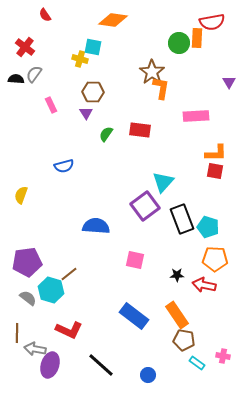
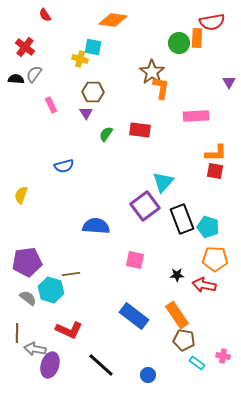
brown line at (69, 274): moved 2 px right; rotated 30 degrees clockwise
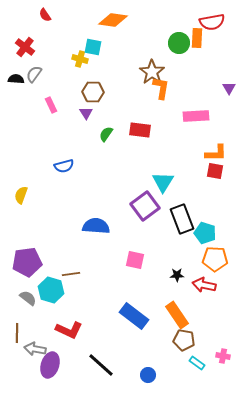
purple triangle at (229, 82): moved 6 px down
cyan triangle at (163, 182): rotated 10 degrees counterclockwise
cyan pentagon at (208, 227): moved 3 px left, 6 px down
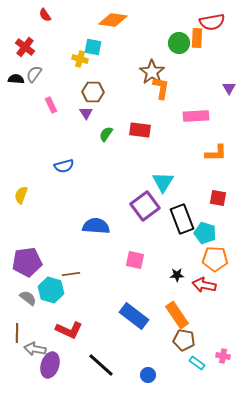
red square at (215, 171): moved 3 px right, 27 px down
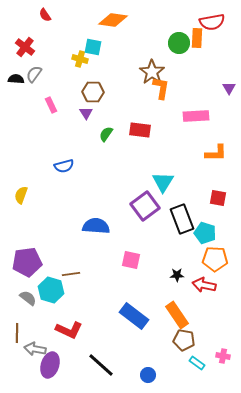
pink square at (135, 260): moved 4 px left
